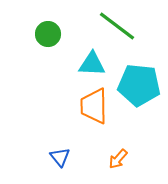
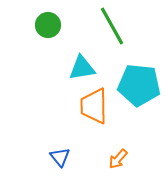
green line: moved 5 px left; rotated 24 degrees clockwise
green circle: moved 9 px up
cyan triangle: moved 10 px left, 4 px down; rotated 12 degrees counterclockwise
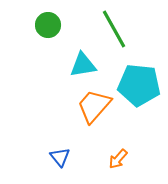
green line: moved 2 px right, 3 px down
cyan triangle: moved 1 px right, 3 px up
orange trapezoid: rotated 42 degrees clockwise
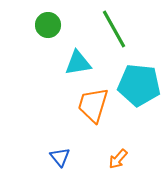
cyan triangle: moved 5 px left, 2 px up
orange trapezoid: moved 1 px left, 1 px up; rotated 24 degrees counterclockwise
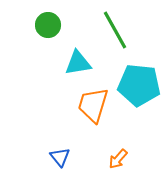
green line: moved 1 px right, 1 px down
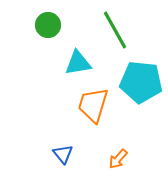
cyan pentagon: moved 2 px right, 3 px up
blue triangle: moved 3 px right, 3 px up
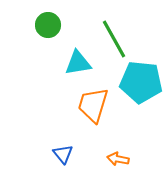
green line: moved 1 px left, 9 px down
orange arrow: rotated 60 degrees clockwise
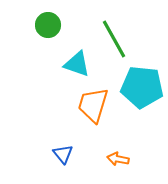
cyan triangle: moved 1 px left, 1 px down; rotated 28 degrees clockwise
cyan pentagon: moved 1 px right, 5 px down
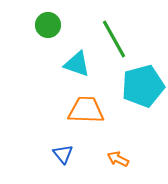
cyan pentagon: moved 1 px right, 1 px up; rotated 21 degrees counterclockwise
orange trapezoid: moved 7 px left, 5 px down; rotated 75 degrees clockwise
orange arrow: rotated 15 degrees clockwise
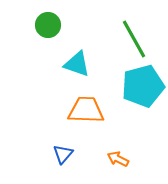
green line: moved 20 px right
blue triangle: rotated 20 degrees clockwise
